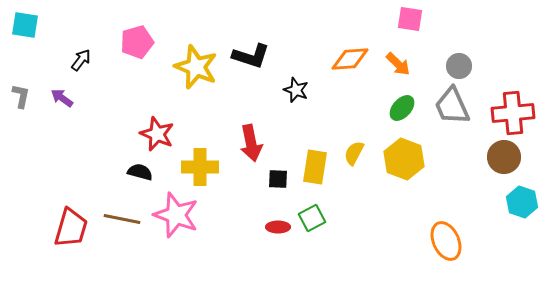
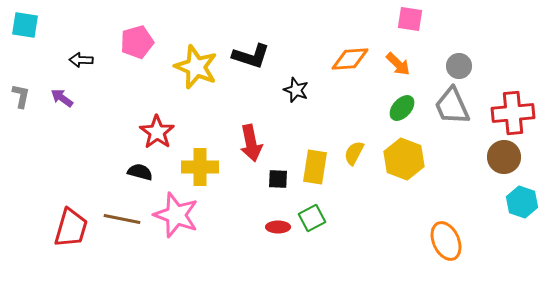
black arrow: rotated 125 degrees counterclockwise
red star: moved 2 px up; rotated 12 degrees clockwise
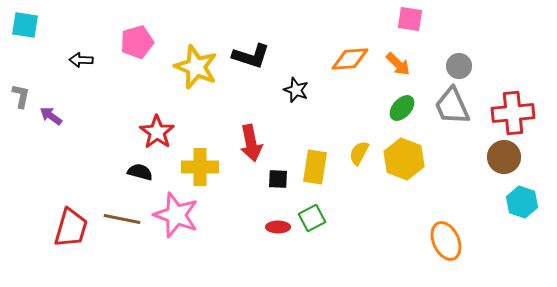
purple arrow: moved 11 px left, 18 px down
yellow semicircle: moved 5 px right
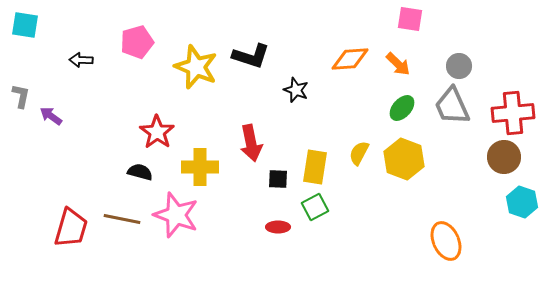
green square: moved 3 px right, 11 px up
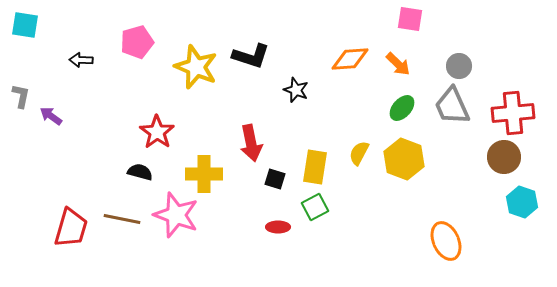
yellow cross: moved 4 px right, 7 px down
black square: moved 3 px left; rotated 15 degrees clockwise
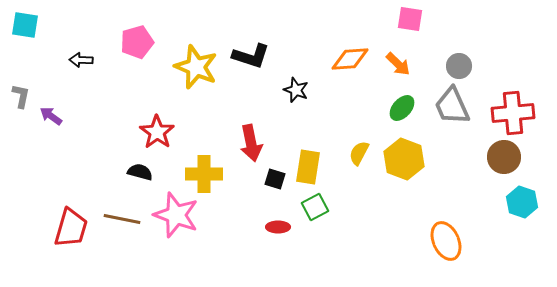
yellow rectangle: moved 7 px left
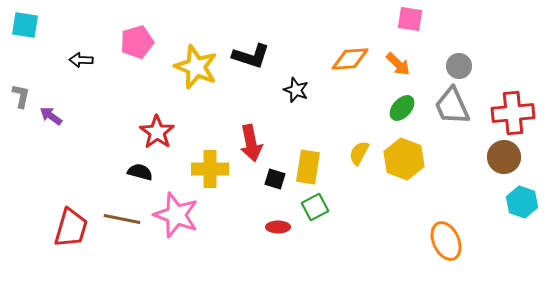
yellow cross: moved 6 px right, 5 px up
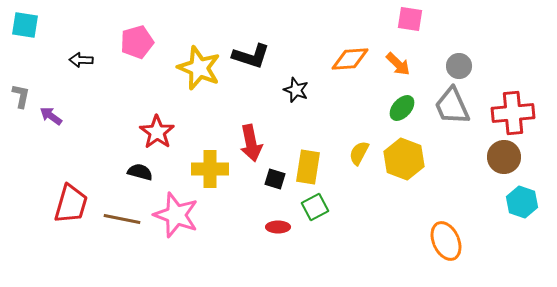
yellow star: moved 3 px right, 1 px down
red trapezoid: moved 24 px up
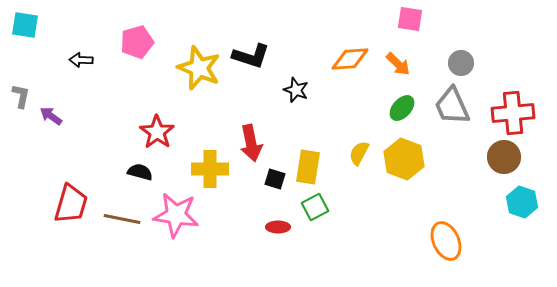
gray circle: moved 2 px right, 3 px up
pink star: rotated 12 degrees counterclockwise
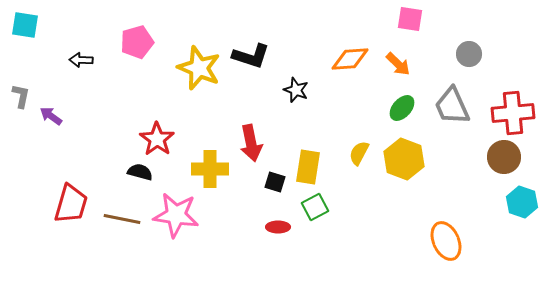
gray circle: moved 8 px right, 9 px up
red star: moved 7 px down
black square: moved 3 px down
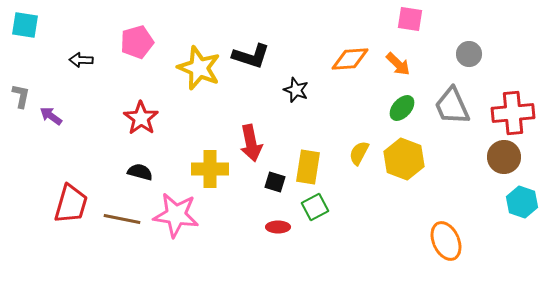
red star: moved 16 px left, 21 px up
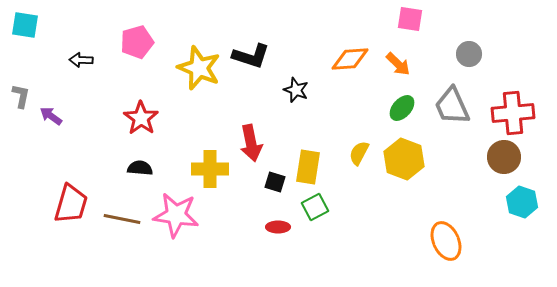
black semicircle: moved 4 px up; rotated 10 degrees counterclockwise
